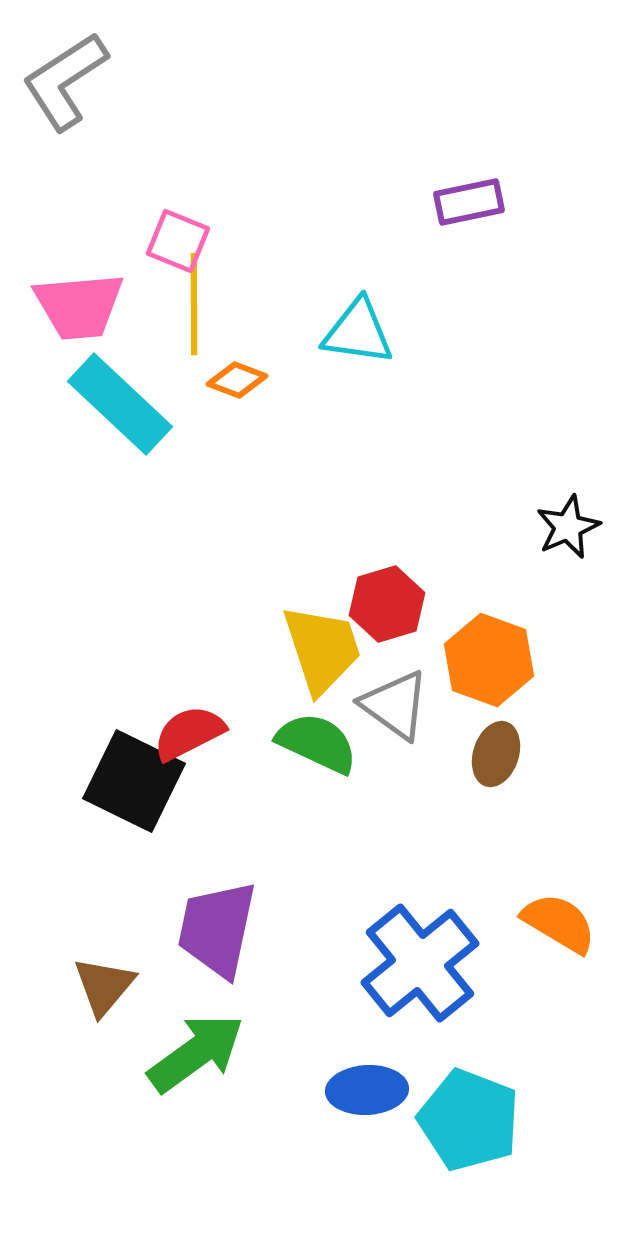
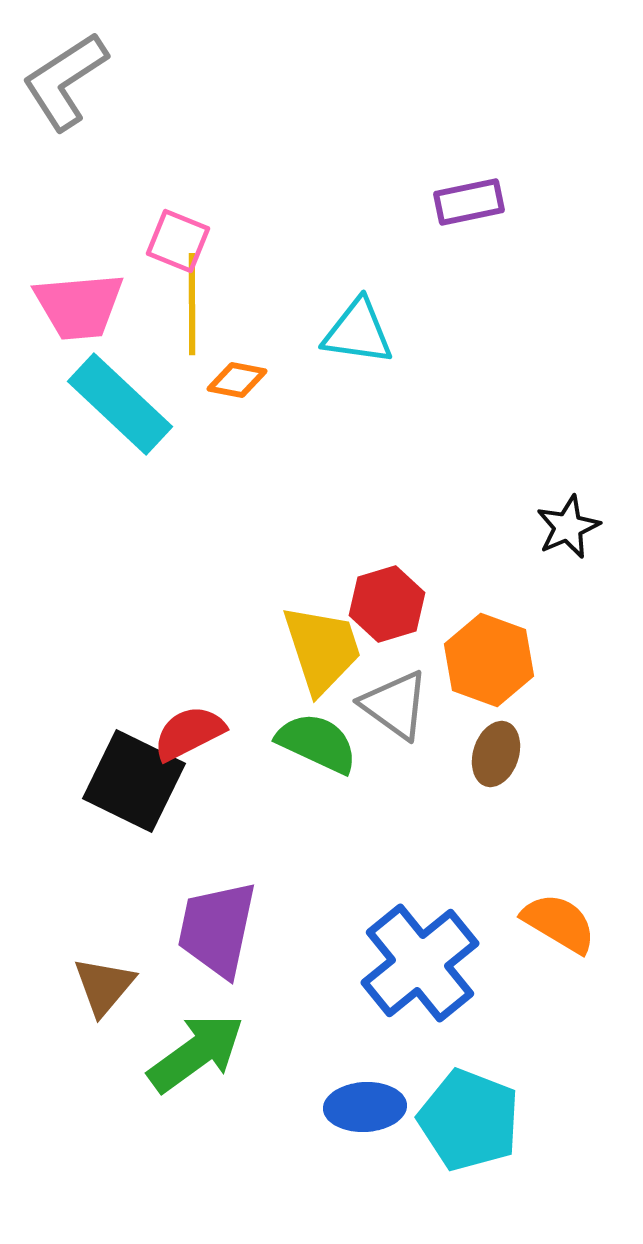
yellow line: moved 2 px left
orange diamond: rotated 10 degrees counterclockwise
blue ellipse: moved 2 px left, 17 px down
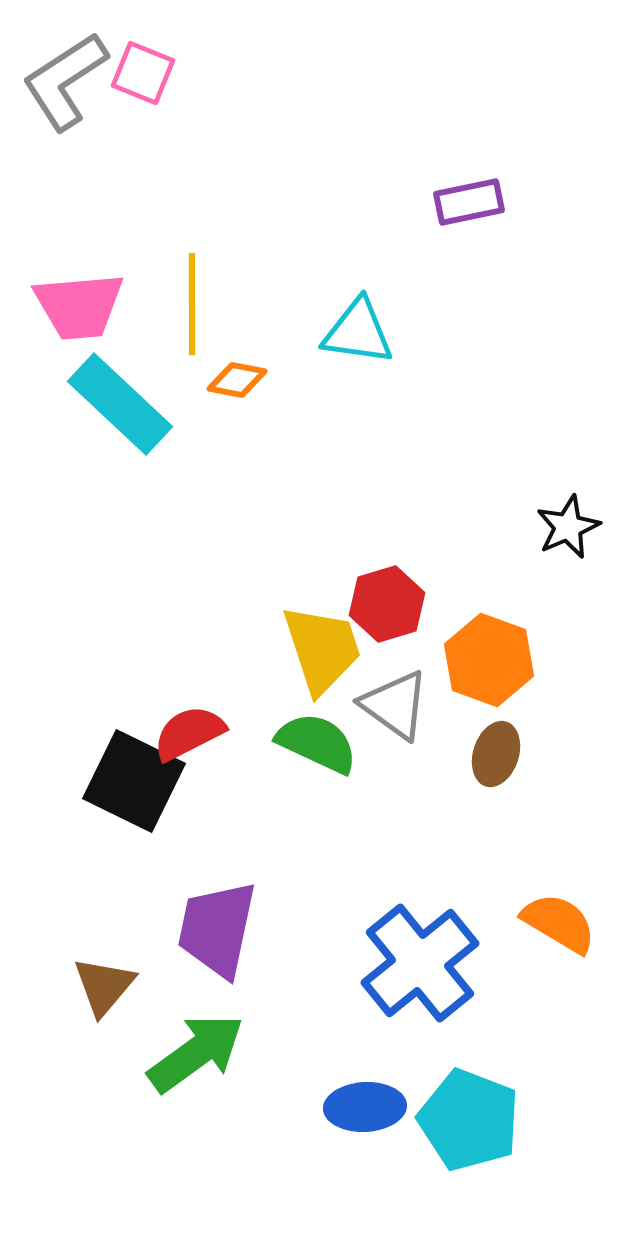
pink square: moved 35 px left, 168 px up
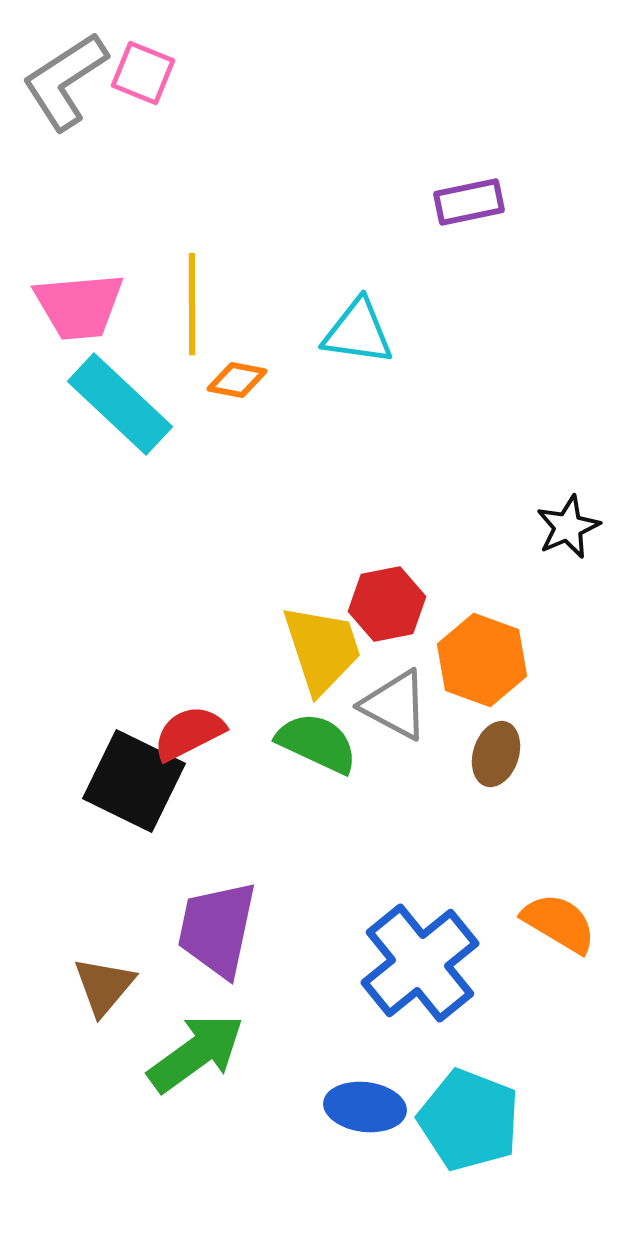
red hexagon: rotated 6 degrees clockwise
orange hexagon: moved 7 px left
gray triangle: rotated 8 degrees counterclockwise
blue ellipse: rotated 10 degrees clockwise
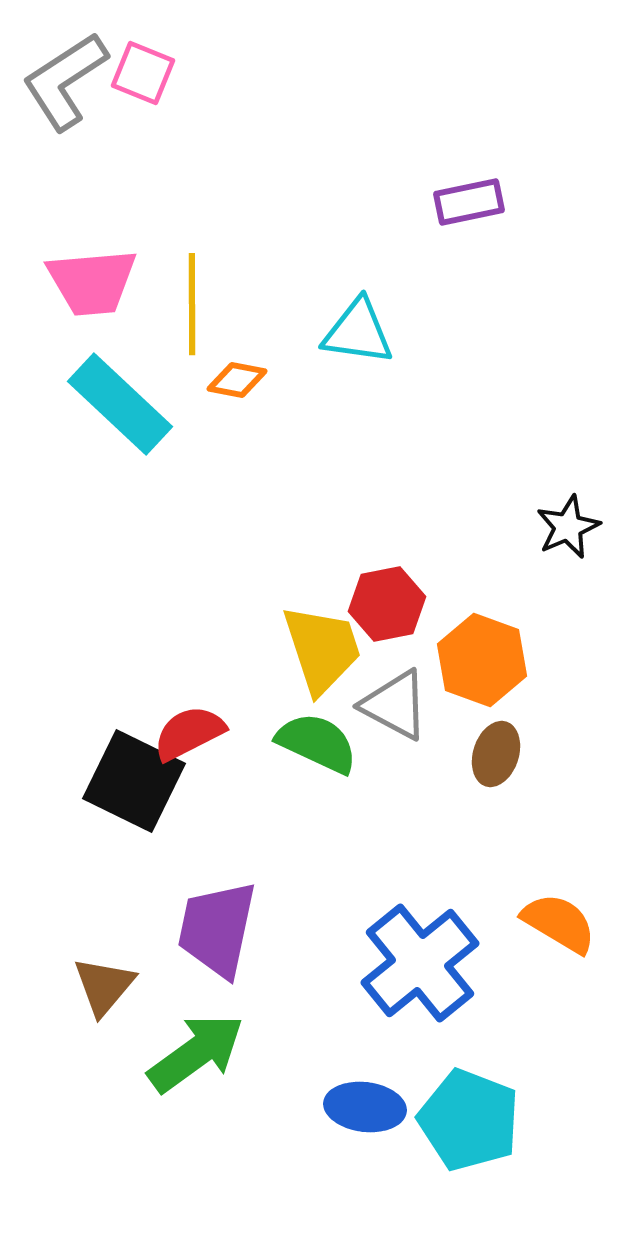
pink trapezoid: moved 13 px right, 24 px up
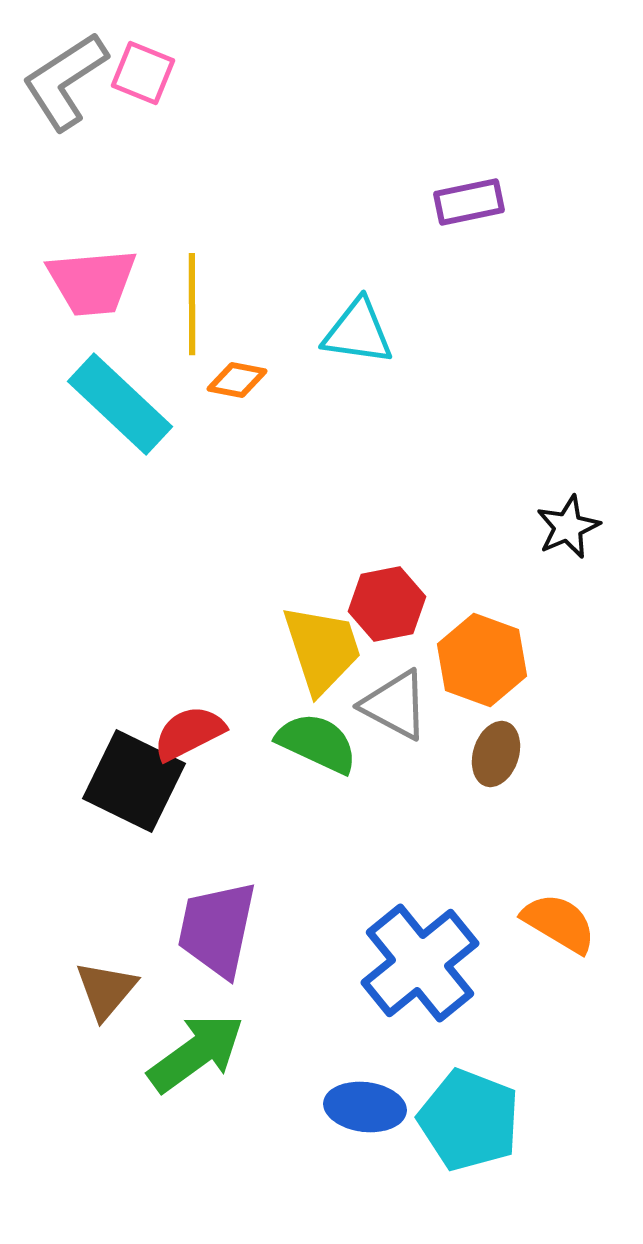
brown triangle: moved 2 px right, 4 px down
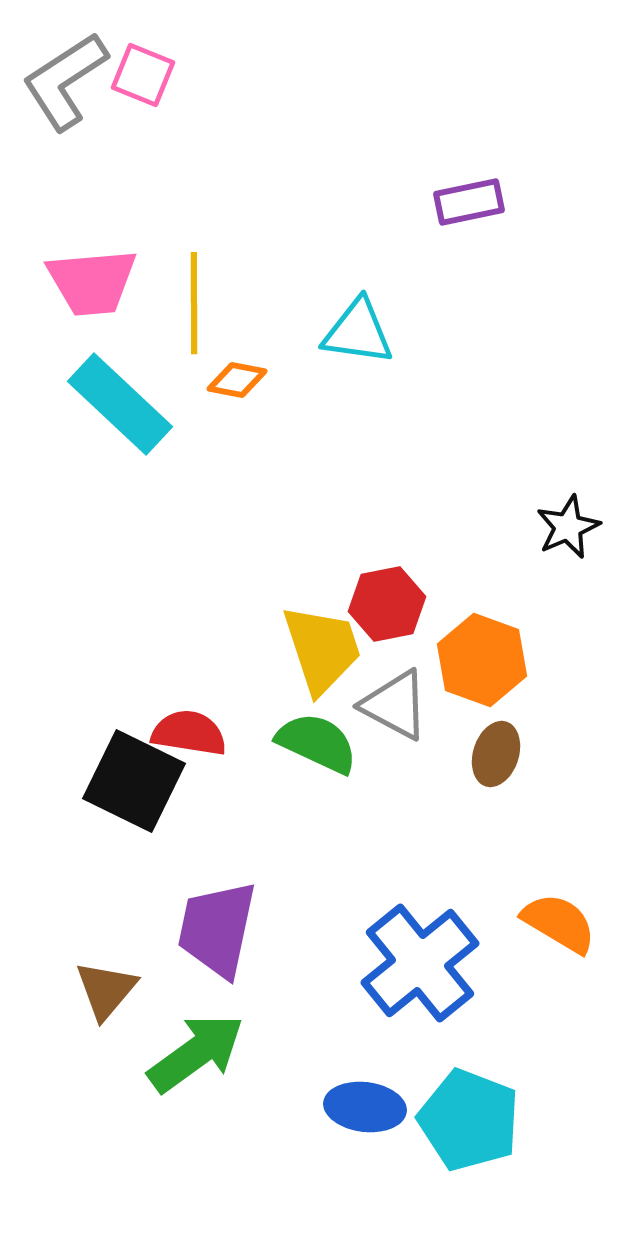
pink square: moved 2 px down
yellow line: moved 2 px right, 1 px up
red semicircle: rotated 36 degrees clockwise
